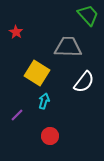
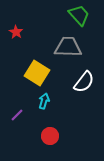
green trapezoid: moved 9 px left
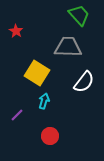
red star: moved 1 px up
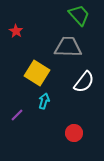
red circle: moved 24 px right, 3 px up
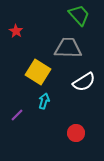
gray trapezoid: moved 1 px down
yellow square: moved 1 px right, 1 px up
white semicircle: rotated 20 degrees clockwise
red circle: moved 2 px right
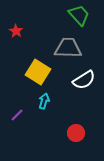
white semicircle: moved 2 px up
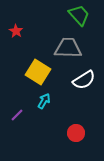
cyan arrow: rotated 14 degrees clockwise
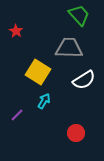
gray trapezoid: moved 1 px right
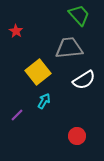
gray trapezoid: rotated 8 degrees counterclockwise
yellow square: rotated 20 degrees clockwise
red circle: moved 1 px right, 3 px down
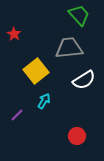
red star: moved 2 px left, 3 px down
yellow square: moved 2 px left, 1 px up
